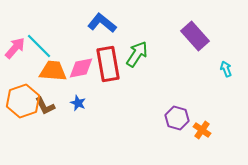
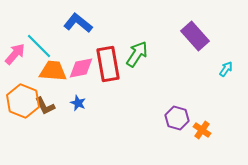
blue L-shape: moved 24 px left
pink arrow: moved 6 px down
cyan arrow: rotated 56 degrees clockwise
orange hexagon: rotated 20 degrees counterclockwise
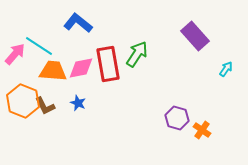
cyan line: rotated 12 degrees counterclockwise
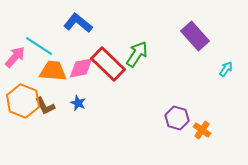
pink arrow: moved 3 px down
red rectangle: rotated 36 degrees counterclockwise
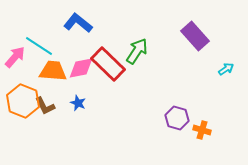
green arrow: moved 3 px up
cyan arrow: rotated 21 degrees clockwise
orange cross: rotated 18 degrees counterclockwise
